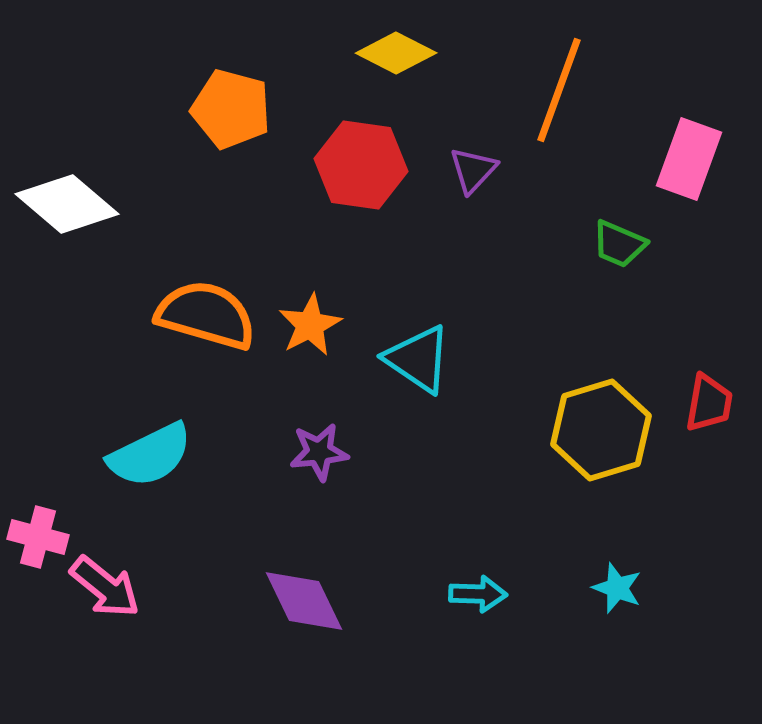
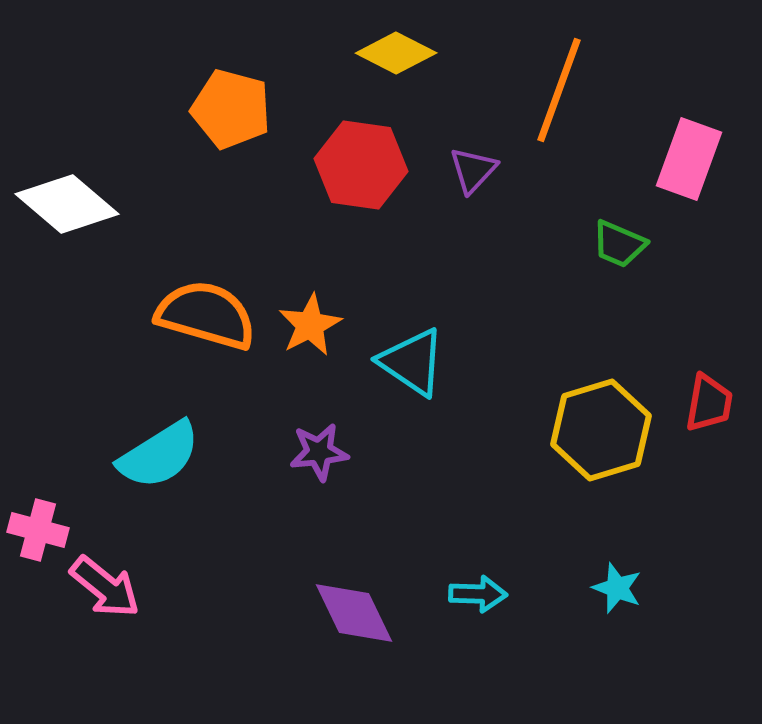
cyan triangle: moved 6 px left, 3 px down
cyan semicircle: moved 9 px right; rotated 6 degrees counterclockwise
pink cross: moved 7 px up
purple diamond: moved 50 px right, 12 px down
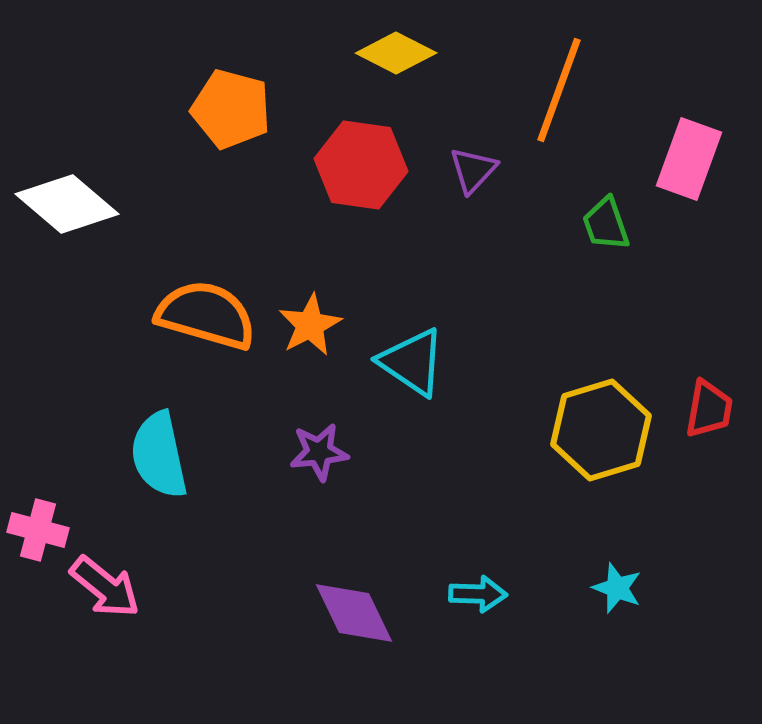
green trapezoid: moved 13 px left, 20 px up; rotated 48 degrees clockwise
red trapezoid: moved 6 px down
cyan semicircle: rotated 110 degrees clockwise
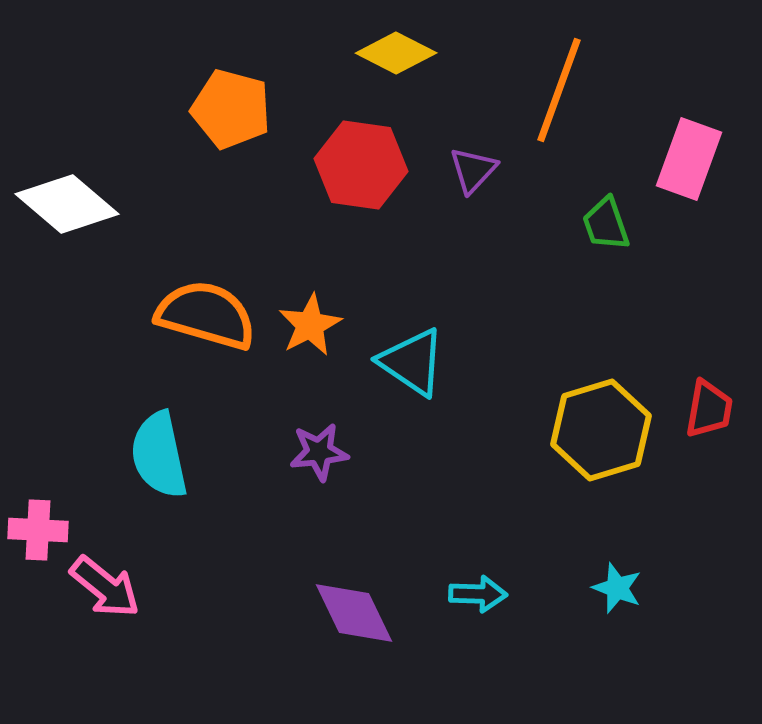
pink cross: rotated 12 degrees counterclockwise
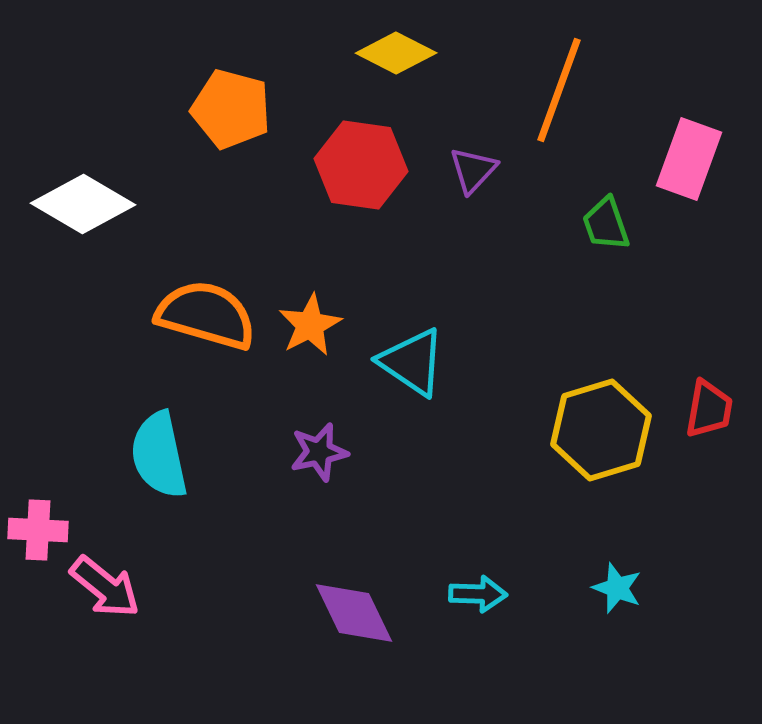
white diamond: moved 16 px right; rotated 10 degrees counterclockwise
purple star: rotated 6 degrees counterclockwise
